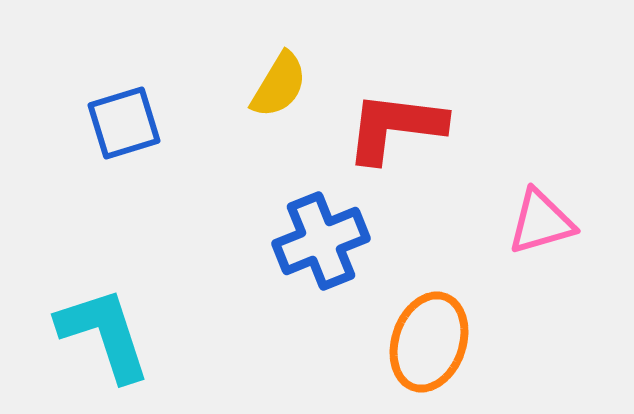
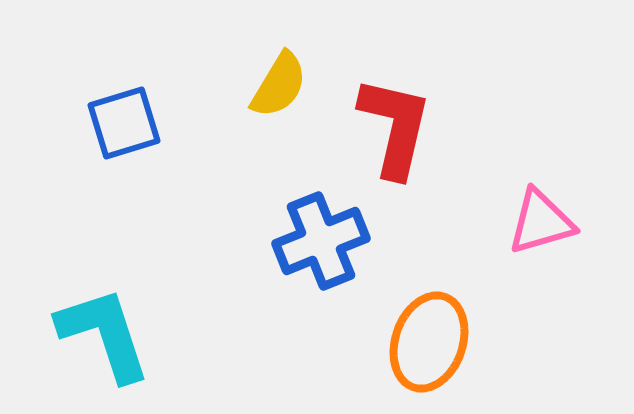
red L-shape: rotated 96 degrees clockwise
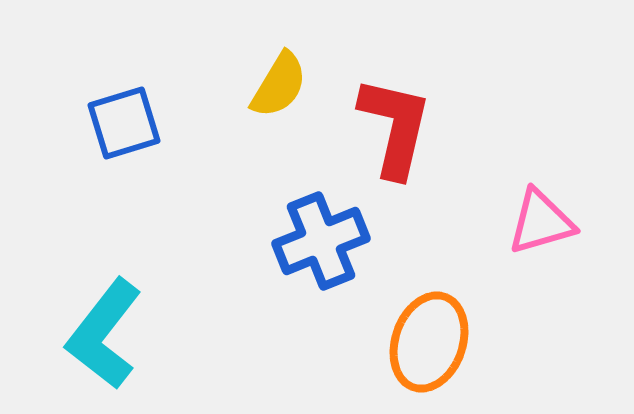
cyan L-shape: rotated 124 degrees counterclockwise
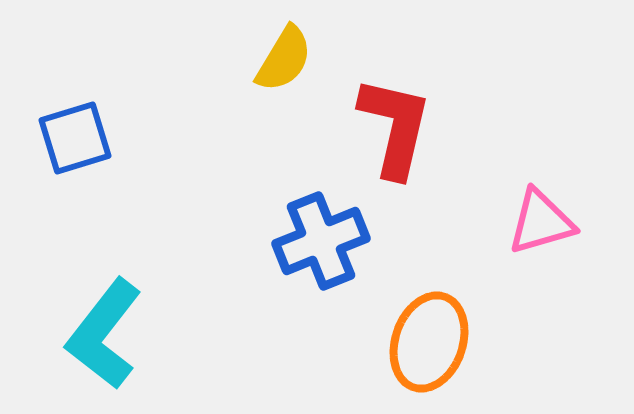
yellow semicircle: moved 5 px right, 26 px up
blue square: moved 49 px left, 15 px down
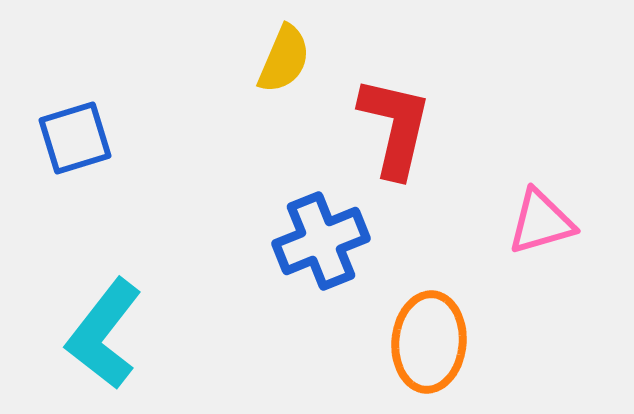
yellow semicircle: rotated 8 degrees counterclockwise
orange ellipse: rotated 14 degrees counterclockwise
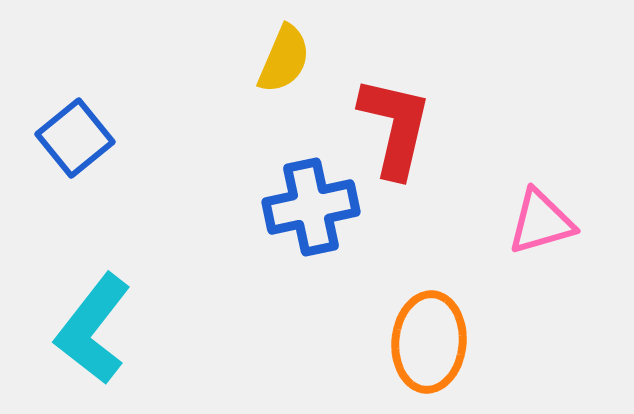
blue square: rotated 22 degrees counterclockwise
blue cross: moved 10 px left, 34 px up; rotated 10 degrees clockwise
cyan L-shape: moved 11 px left, 5 px up
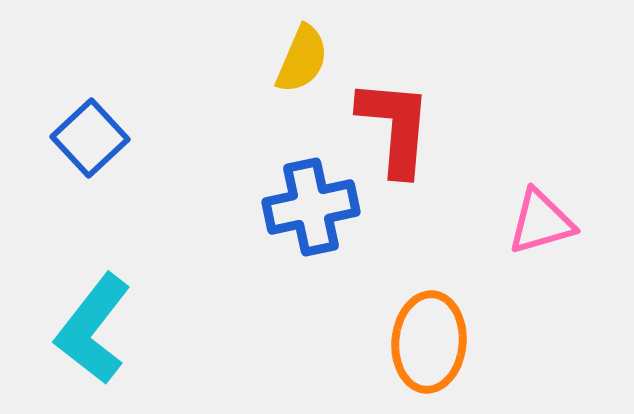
yellow semicircle: moved 18 px right
red L-shape: rotated 8 degrees counterclockwise
blue square: moved 15 px right; rotated 4 degrees counterclockwise
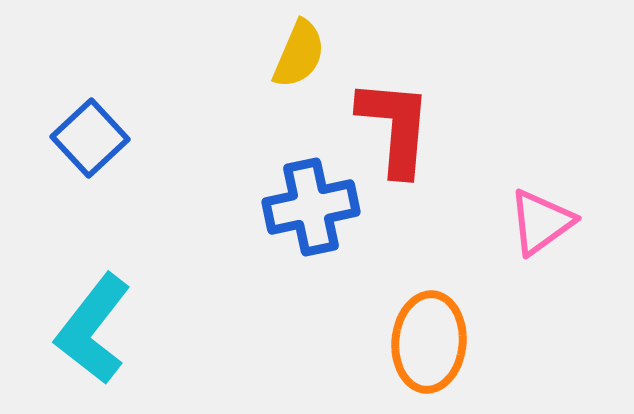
yellow semicircle: moved 3 px left, 5 px up
pink triangle: rotated 20 degrees counterclockwise
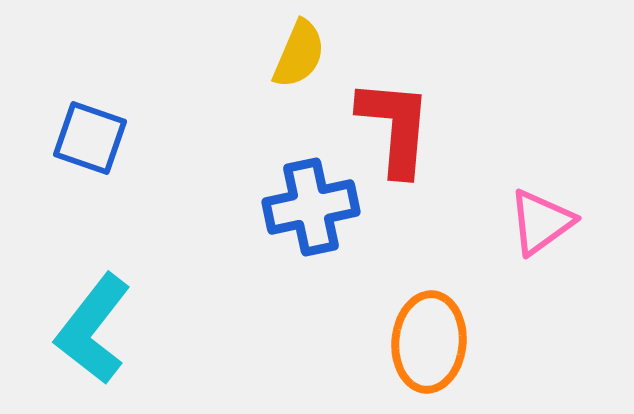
blue square: rotated 28 degrees counterclockwise
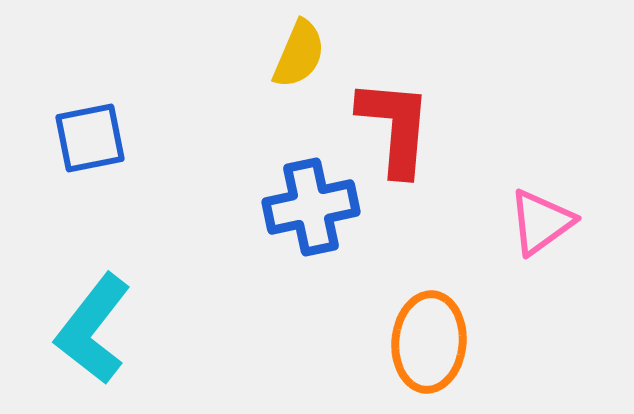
blue square: rotated 30 degrees counterclockwise
